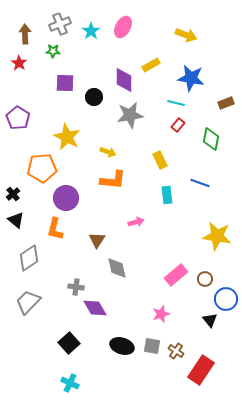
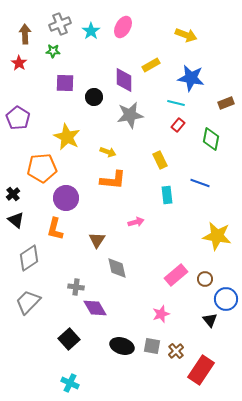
black square at (69, 343): moved 4 px up
brown cross at (176, 351): rotated 14 degrees clockwise
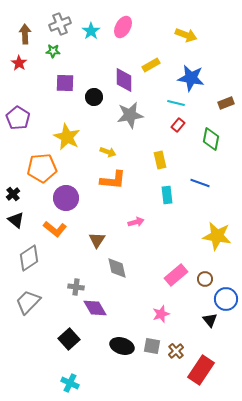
yellow rectangle at (160, 160): rotated 12 degrees clockwise
orange L-shape at (55, 229): rotated 65 degrees counterclockwise
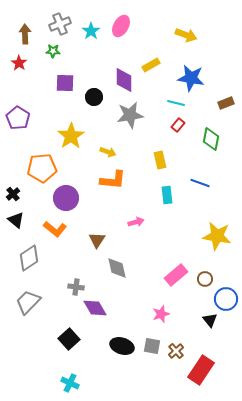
pink ellipse at (123, 27): moved 2 px left, 1 px up
yellow star at (67, 137): moved 4 px right, 1 px up; rotated 12 degrees clockwise
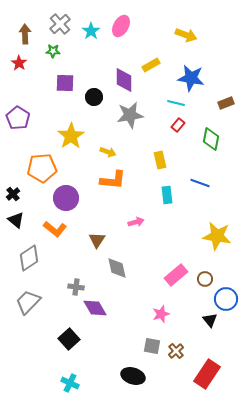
gray cross at (60, 24): rotated 20 degrees counterclockwise
black ellipse at (122, 346): moved 11 px right, 30 px down
red rectangle at (201, 370): moved 6 px right, 4 px down
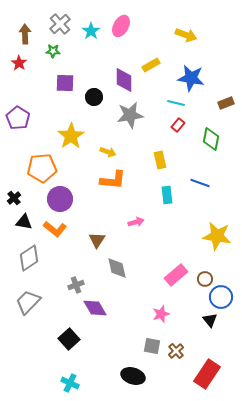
black cross at (13, 194): moved 1 px right, 4 px down
purple circle at (66, 198): moved 6 px left, 1 px down
black triangle at (16, 220): moved 8 px right, 2 px down; rotated 30 degrees counterclockwise
gray cross at (76, 287): moved 2 px up; rotated 28 degrees counterclockwise
blue circle at (226, 299): moved 5 px left, 2 px up
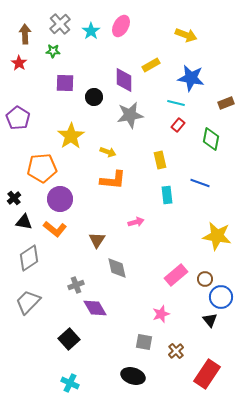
gray square at (152, 346): moved 8 px left, 4 px up
